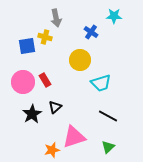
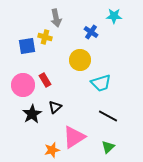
pink circle: moved 3 px down
pink triangle: rotated 15 degrees counterclockwise
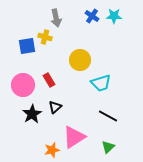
blue cross: moved 1 px right, 16 px up
red rectangle: moved 4 px right
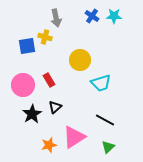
black line: moved 3 px left, 4 px down
orange star: moved 3 px left, 5 px up
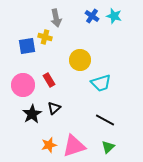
cyan star: rotated 14 degrees clockwise
black triangle: moved 1 px left, 1 px down
pink triangle: moved 9 px down; rotated 15 degrees clockwise
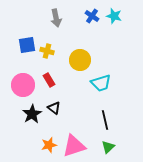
yellow cross: moved 2 px right, 14 px down
blue square: moved 1 px up
black triangle: rotated 40 degrees counterclockwise
black line: rotated 48 degrees clockwise
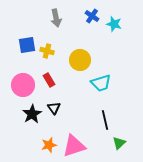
cyan star: moved 8 px down
black triangle: rotated 16 degrees clockwise
green triangle: moved 11 px right, 4 px up
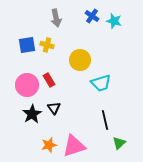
cyan star: moved 3 px up
yellow cross: moved 6 px up
pink circle: moved 4 px right
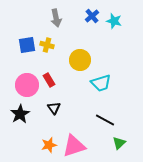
blue cross: rotated 16 degrees clockwise
black star: moved 12 px left
black line: rotated 48 degrees counterclockwise
